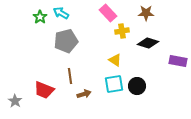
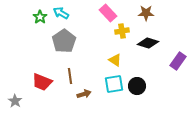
gray pentagon: moved 2 px left; rotated 20 degrees counterclockwise
purple rectangle: rotated 66 degrees counterclockwise
red trapezoid: moved 2 px left, 8 px up
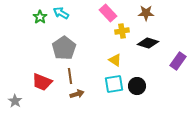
gray pentagon: moved 7 px down
brown arrow: moved 7 px left
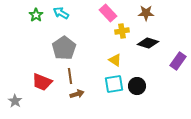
green star: moved 4 px left, 2 px up
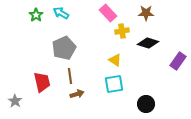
gray pentagon: rotated 10 degrees clockwise
red trapezoid: rotated 125 degrees counterclockwise
black circle: moved 9 px right, 18 px down
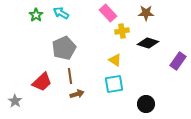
red trapezoid: rotated 60 degrees clockwise
